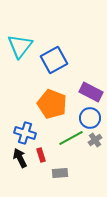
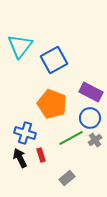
gray rectangle: moved 7 px right, 5 px down; rotated 35 degrees counterclockwise
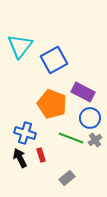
purple rectangle: moved 8 px left
green line: rotated 50 degrees clockwise
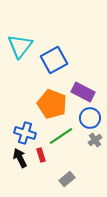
green line: moved 10 px left, 2 px up; rotated 55 degrees counterclockwise
gray rectangle: moved 1 px down
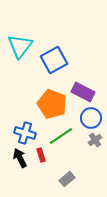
blue circle: moved 1 px right
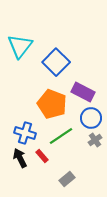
blue square: moved 2 px right, 2 px down; rotated 16 degrees counterclockwise
red rectangle: moved 1 px right, 1 px down; rotated 24 degrees counterclockwise
